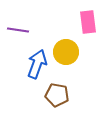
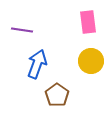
purple line: moved 4 px right
yellow circle: moved 25 px right, 9 px down
brown pentagon: rotated 25 degrees clockwise
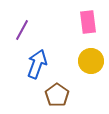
purple line: rotated 70 degrees counterclockwise
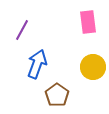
yellow circle: moved 2 px right, 6 px down
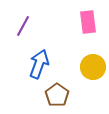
purple line: moved 1 px right, 4 px up
blue arrow: moved 2 px right
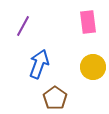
brown pentagon: moved 2 px left, 3 px down
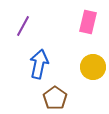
pink rectangle: rotated 20 degrees clockwise
blue arrow: rotated 8 degrees counterclockwise
